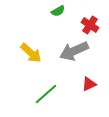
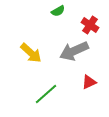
red triangle: moved 2 px up
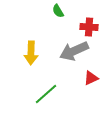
green semicircle: rotated 88 degrees clockwise
red cross: moved 1 px left, 2 px down; rotated 30 degrees counterclockwise
yellow arrow: rotated 50 degrees clockwise
red triangle: moved 2 px right, 4 px up
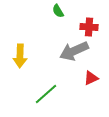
yellow arrow: moved 11 px left, 3 px down
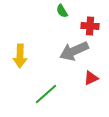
green semicircle: moved 4 px right
red cross: moved 1 px right, 1 px up
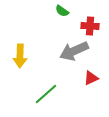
green semicircle: rotated 24 degrees counterclockwise
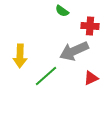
green line: moved 18 px up
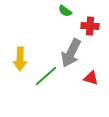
green semicircle: moved 3 px right
gray arrow: moved 3 px left, 2 px down; rotated 40 degrees counterclockwise
yellow arrow: moved 3 px down
red triangle: rotated 42 degrees clockwise
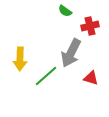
red cross: rotated 18 degrees counterclockwise
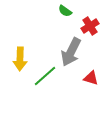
red cross: rotated 18 degrees counterclockwise
gray arrow: moved 1 px up
green line: moved 1 px left
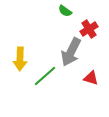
red cross: moved 1 px left, 3 px down
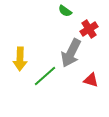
gray arrow: moved 1 px down
red triangle: moved 2 px down
